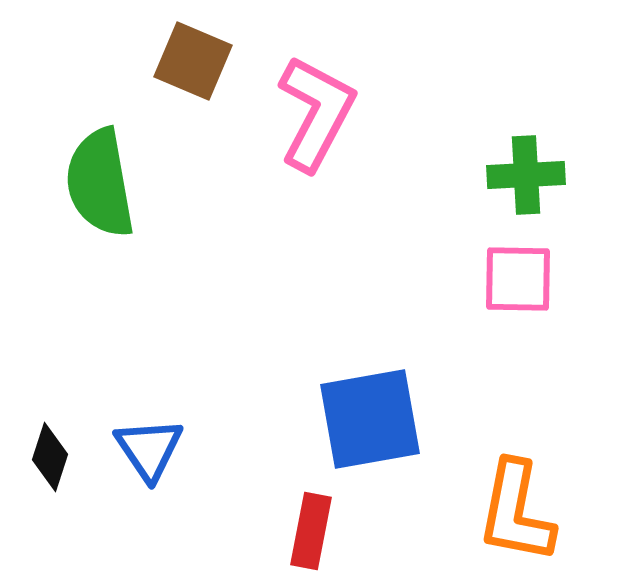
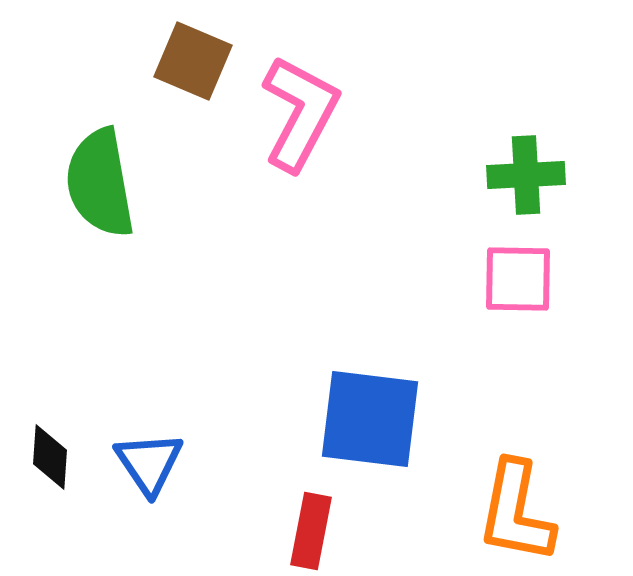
pink L-shape: moved 16 px left
blue square: rotated 17 degrees clockwise
blue triangle: moved 14 px down
black diamond: rotated 14 degrees counterclockwise
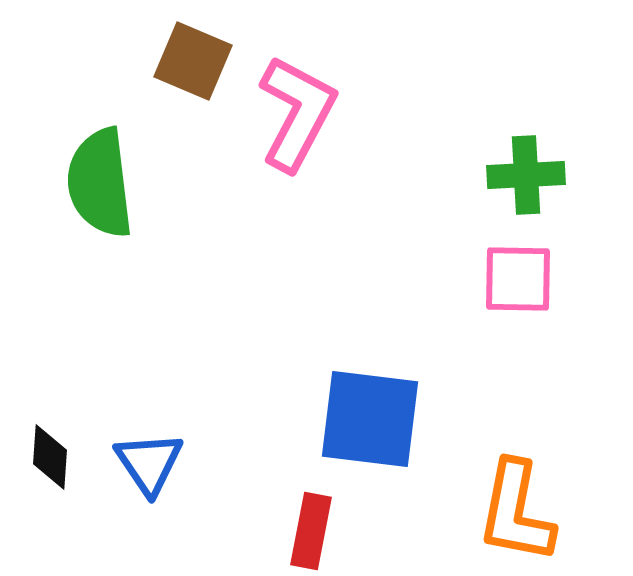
pink L-shape: moved 3 px left
green semicircle: rotated 3 degrees clockwise
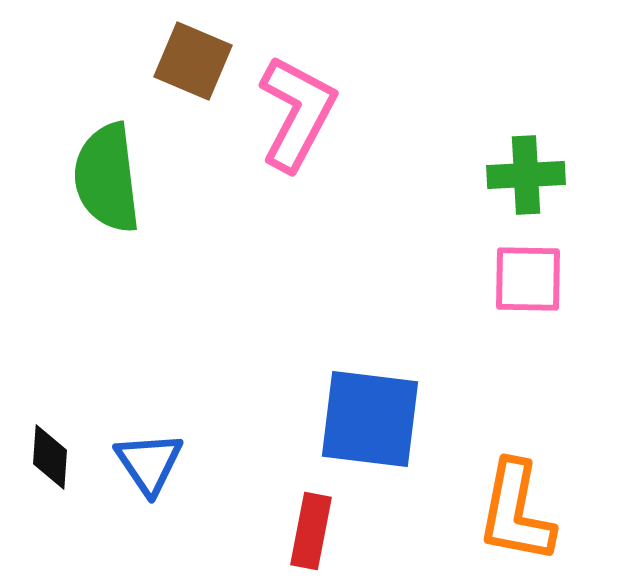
green semicircle: moved 7 px right, 5 px up
pink square: moved 10 px right
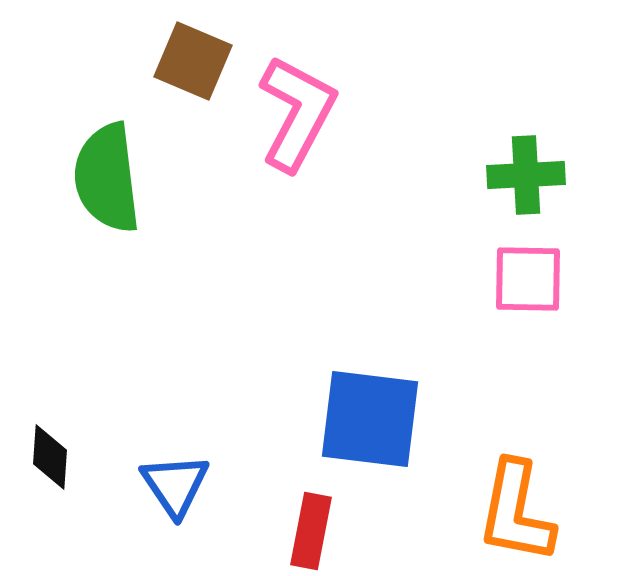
blue triangle: moved 26 px right, 22 px down
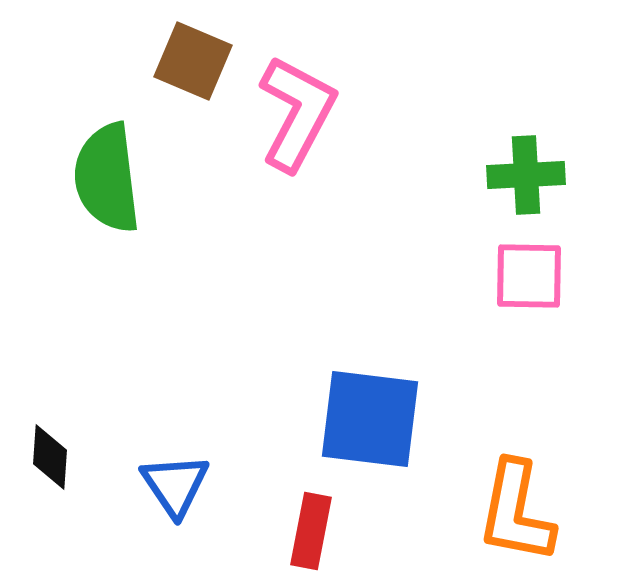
pink square: moved 1 px right, 3 px up
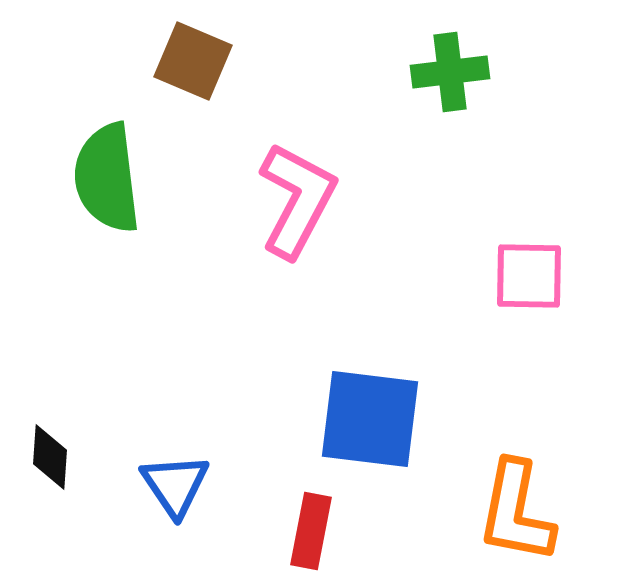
pink L-shape: moved 87 px down
green cross: moved 76 px left, 103 px up; rotated 4 degrees counterclockwise
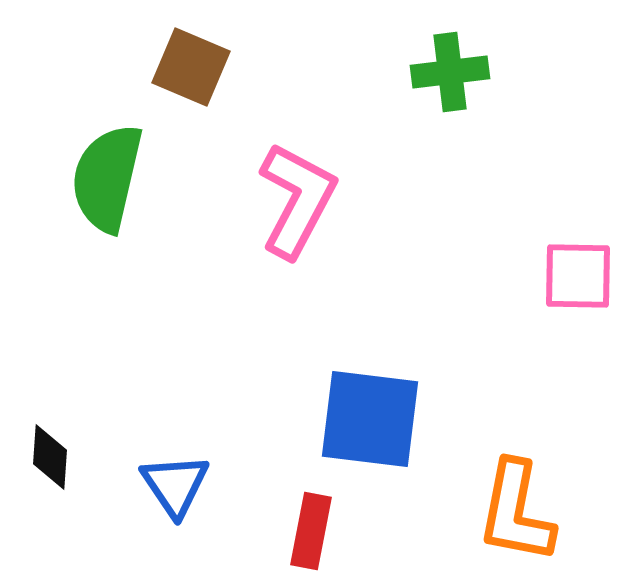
brown square: moved 2 px left, 6 px down
green semicircle: rotated 20 degrees clockwise
pink square: moved 49 px right
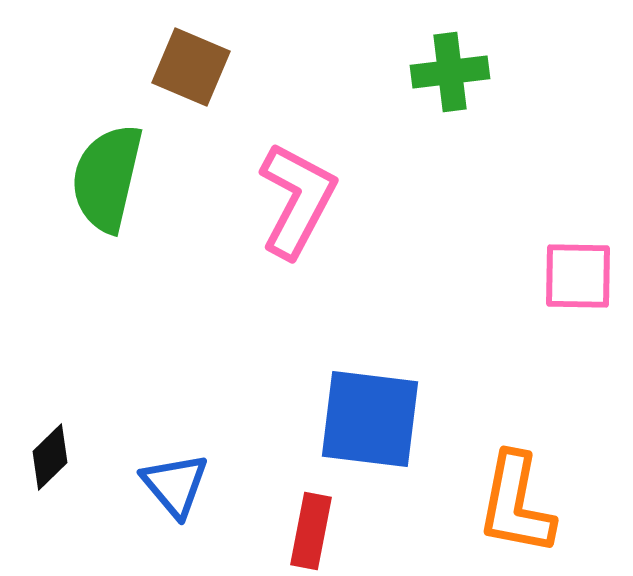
black diamond: rotated 42 degrees clockwise
blue triangle: rotated 6 degrees counterclockwise
orange L-shape: moved 8 px up
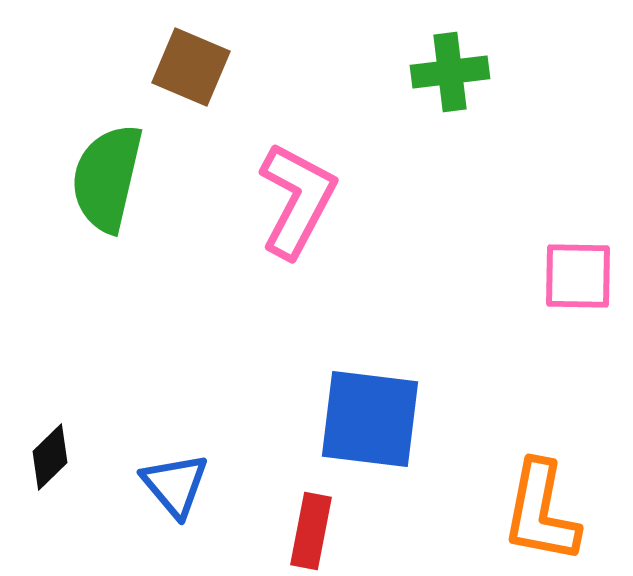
orange L-shape: moved 25 px right, 8 px down
